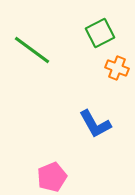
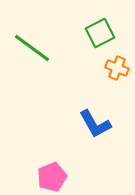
green line: moved 2 px up
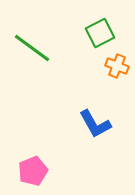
orange cross: moved 2 px up
pink pentagon: moved 19 px left, 6 px up
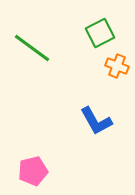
blue L-shape: moved 1 px right, 3 px up
pink pentagon: rotated 8 degrees clockwise
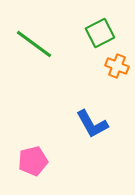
green line: moved 2 px right, 4 px up
blue L-shape: moved 4 px left, 3 px down
pink pentagon: moved 10 px up
